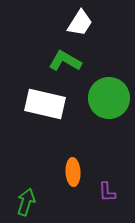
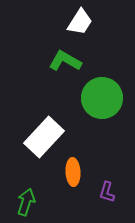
white trapezoid: moved 1 px up
green circle: moved 7 px left
white rectangle: moved 1 px left, 33 px down; rotated 60 degrees counterclockwise
purple L-shape: rotated 20 degrees clockwise
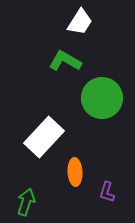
orange ellipse: moved 2 px right
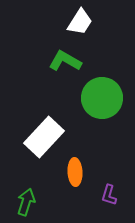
purple L-shape: moved 2 px right, 3 px down
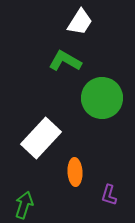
white rectangle: moved 3 px left, 1 px down
green arrow: moved 2 px left, 3 px down
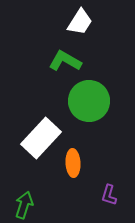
green circle: moved 13 px left, 3 px down
orange ellipse: moved 2 px left, 9 px up
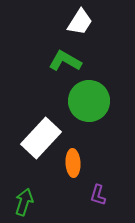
purple L-shape: moved 11 px left
green arrow: moved 3 px up
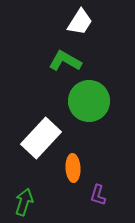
orange ellipse: moved 5 px down
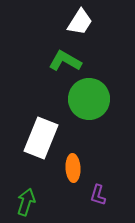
green circle: moved 2 px up
white rectangle: rotated 21 degrees counterclockwise
green arrow: moved 2 px right
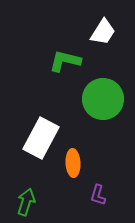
white trapezoid: moved 23 px right, 10 px down
green L-shape: rotated 16 degrees counterclockwise
green circle: moved 14 px right
white rectangle: rotated 6 degrees clockwise
orange ellipse: moved 5 px up
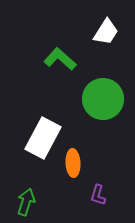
white trapezoid: moved 3 px right
green L-shape: moved 5 px left, 2 px up; rotated 28 degrees clockwise
white rectangle: moved 2 px right
